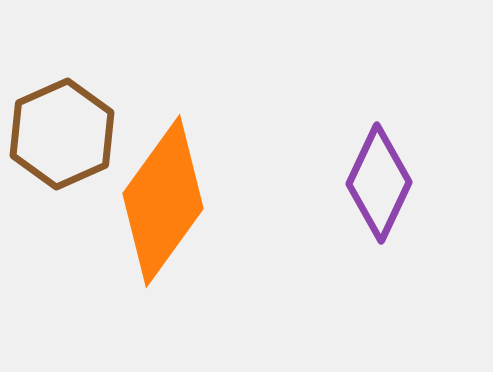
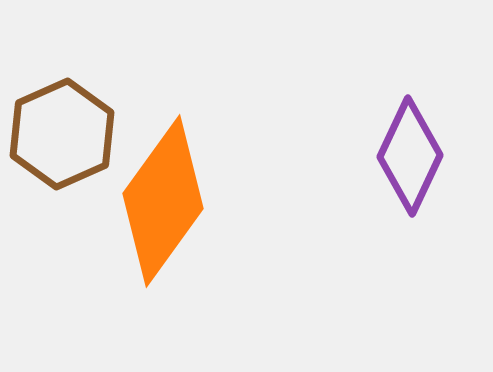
purple diamond: moved 31 px right, 27 px up
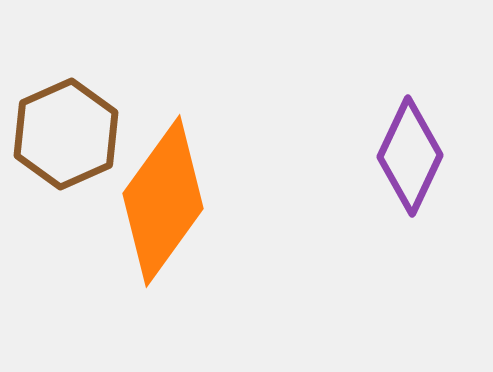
brown hexagon: moved 4 px right
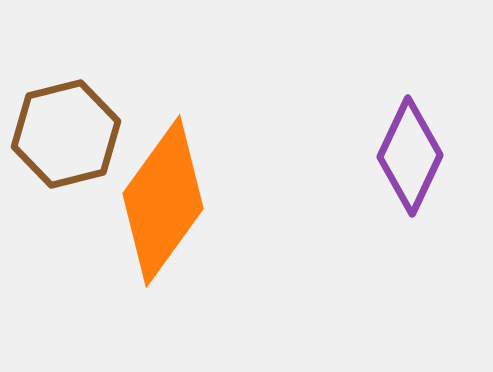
brown hexagon: rotated 10 degrees clockwise
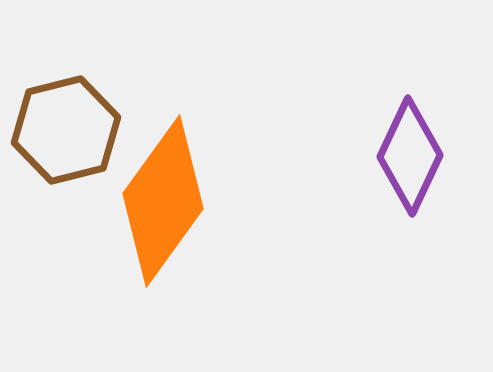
brown hexagon: moved 4 px up
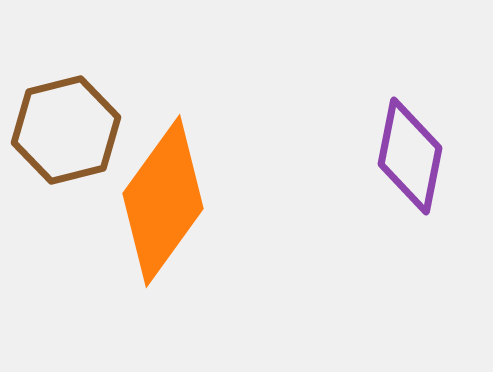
purple diamond: rotated 14 degrees counterclockwise
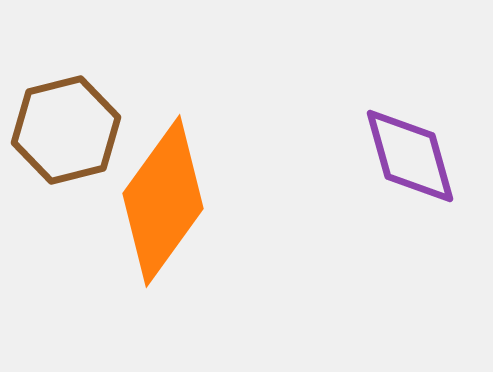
purple diamond: rotated 27 degrees counterclockwise
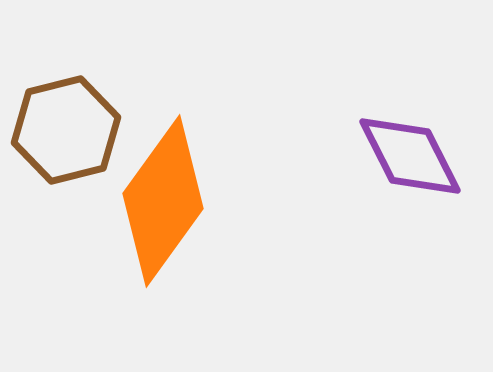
purple diamond: rotated 11 degrees counterclockwise
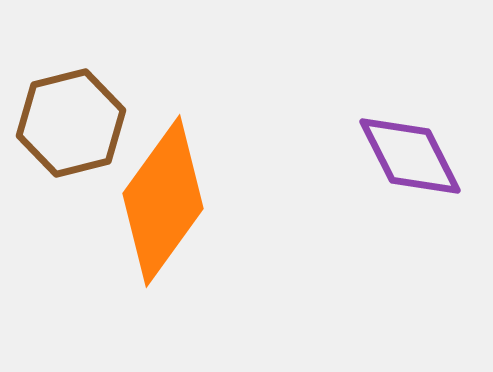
brown hexagon: moved 5 px right, 7 px up
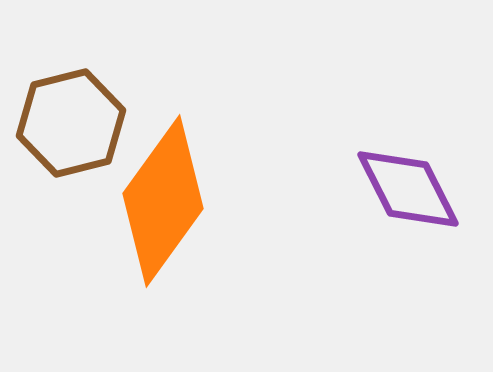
purple diamond: moved 2 px left, 33 px down
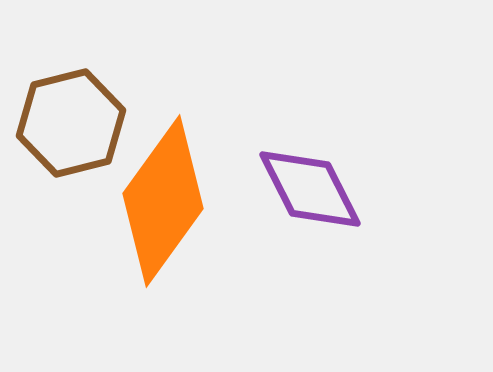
purple diamond: moved 98 px left
